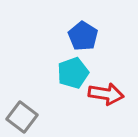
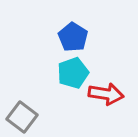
blue pentagon: moved 10 px left, 1 px down
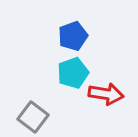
blue pentagon: moved 1 px up; rotated 20 degrees clockwise
gray square: moved 11 px right
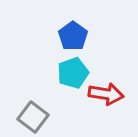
blue pentagon: rotated 16 degrees counterclockwise
